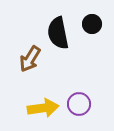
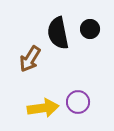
black circle: moved 2 px left, 5 px down
purple circle: moved 1 px left, 2 px up
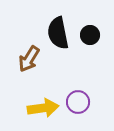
black circle: moved 6 px down
brown arrow: moved 1 px left
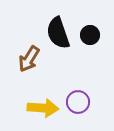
black semicircle: rotated 8 degrees counterclockwise
yellow arrow: rotated 12 degrees clockwise
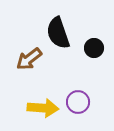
black circle: moved 4 px right, 13 px down
brown arrow: rotated 20 degrees clockwise
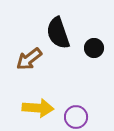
purple circle: moved 2 px left, 15 px down
yellow arrow: moved 5 px left
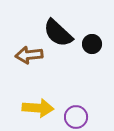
black semicircle: rotated 28 degrees counterclockwise
black circle: moved 2 px left, 4 px up
brown arrow: moved 4 px up; rotated 32 degrees clockwise
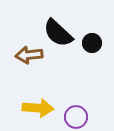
black circle: moved 1 px up
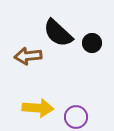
brown arrow: moved 1 px left, 1 px down
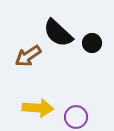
brown arrow: rotated 28 degrees counterclockwise
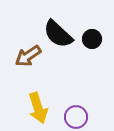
black semicircle: moved 1 px down
black circle: moved 4 px up
yellow arrow: rotated 68 degrees clockwise
